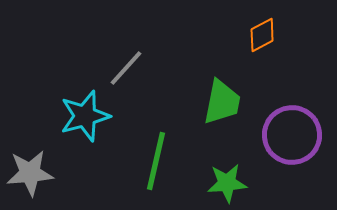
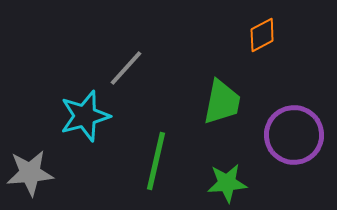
purple circle: moved 2 px right
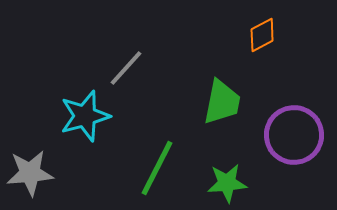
green line: moved 1 px right, 7 px down; rotated 14 degrees clockwise
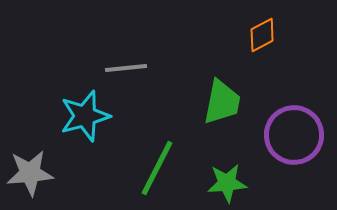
gray line: rotated 42 degrees clockwise
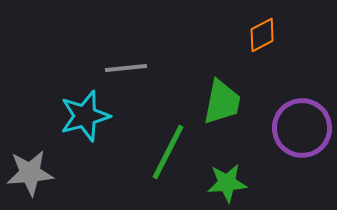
purple circle: moved 8 px right, 7 px up
green line: moved 11 px right, 16 px up
